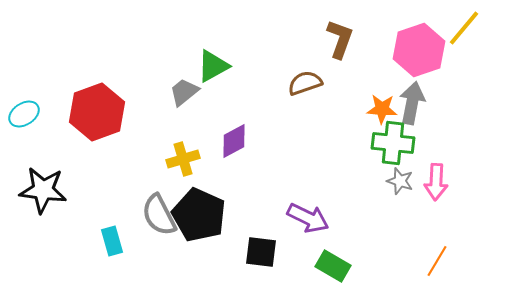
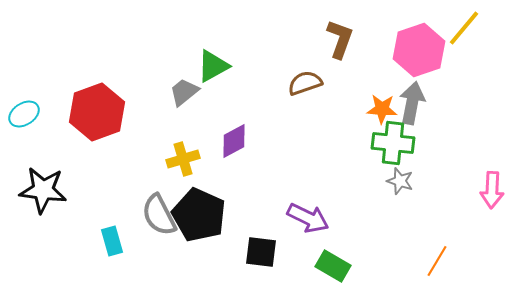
pink arrow: moved 56 px right, 8 px down
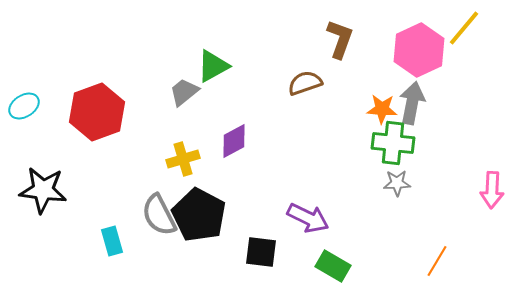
pink hexagon: rotated 6 degrees counterclockwise
cyan ellipse: moved 8 px up
gray star: moved 3 px left, 2 px down; rotated 20 degrees counterclockwise
black pentagon: rotated 4 degrees clockwise
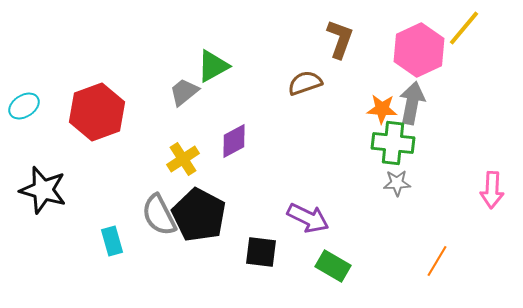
yellow cross: rotated 16 degrees counterclockwise
black star: rotated 9 degrees clockwise
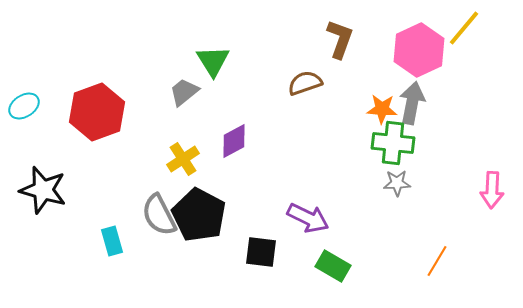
green triangle: moved 5 px up; rotated 33 degrees counterclockwise
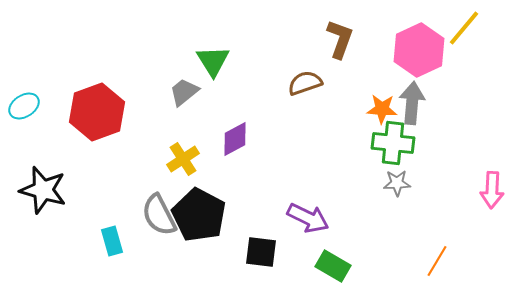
gray arrow: rotated 6 degrees counterclockwise
purple diamond: moved 1 px right, 2 px up
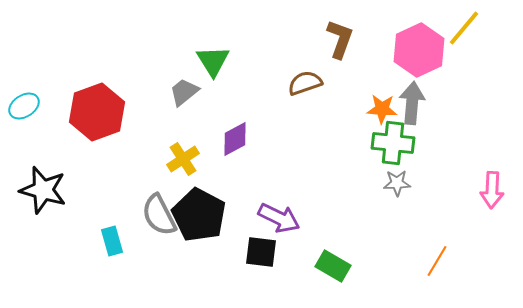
purple arrow: moved 29 px left
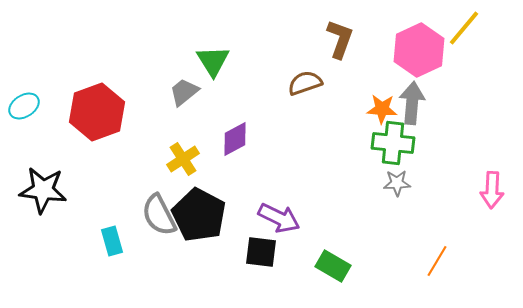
black star: rotated 9 degrees counterclockwise
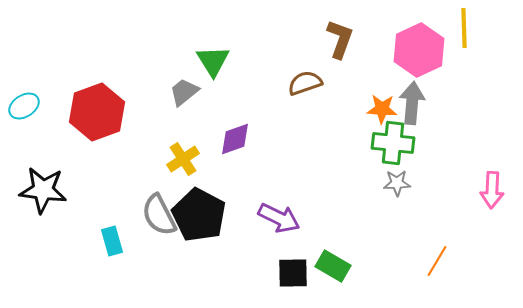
yellow line: rotated 42 degrees counterclockwise
purple diamond: rotated 9 degrees clockwise
black square: moved 32 px right, 21 px down; rotated 8 degrees counterclockwise
